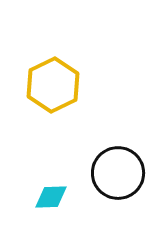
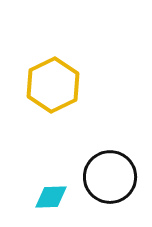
black circle: moved 8 px left, 4 px down
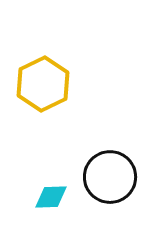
yellow hexagon: moved 10 px left, 1 px up
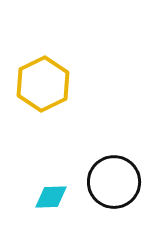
black circle: moved 4 px right, 5 px down
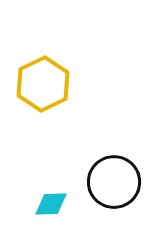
cyan diamond: moved 7 px down
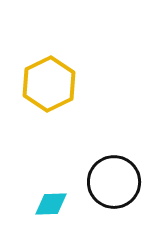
yellow hexagon: moved 6 px right
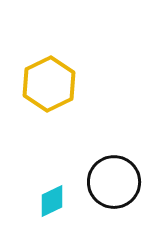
cyan diamond: moved 1 px right, 3 px up; rotated 24 degrees counterclockwise
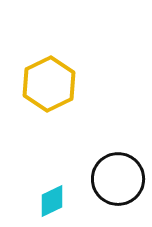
black circle: moved 4 px right, 3 px up
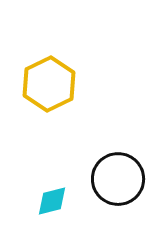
cyan diamond: rotated 12 degrees clockwise
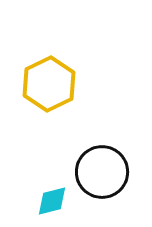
black circle: moved 16 px left, 7 px up
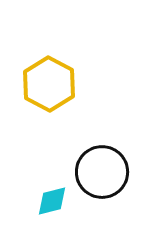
yellow hexagon: rotated 6 degrees counterclockwise
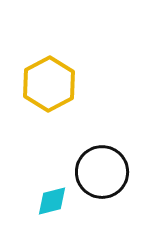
yellow hexagon: rotated 4 degrees clockwise
